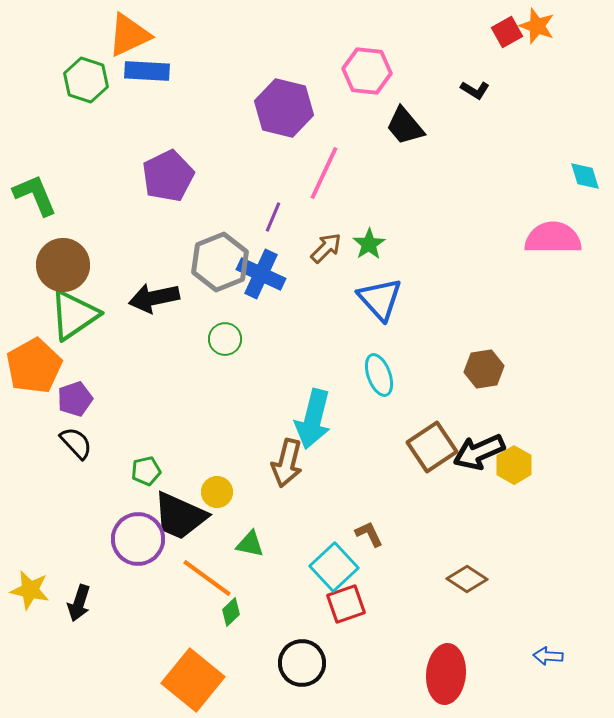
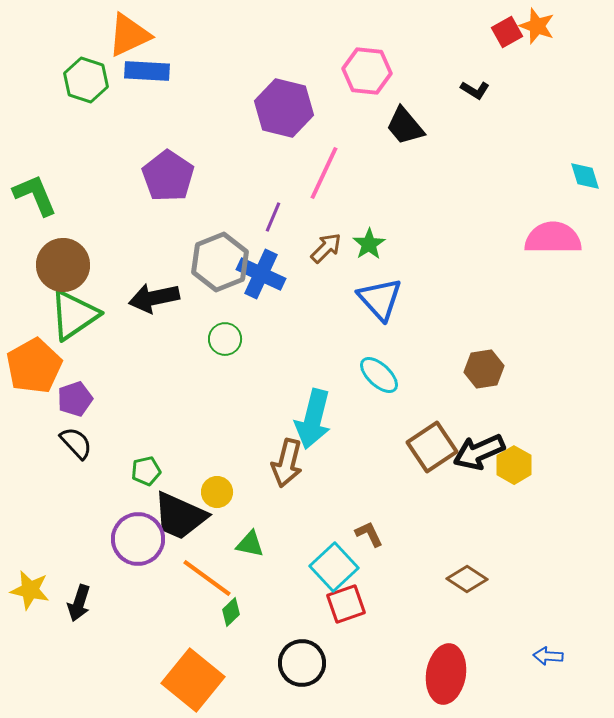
purple pentagon at (168, 176): rotated 12 degrees counterclockwise
cyan ellipse at (379, 375): rotated 27 degrees counterclockwise
red ellipse at (446, 674): rotated 4 degrees clockwise
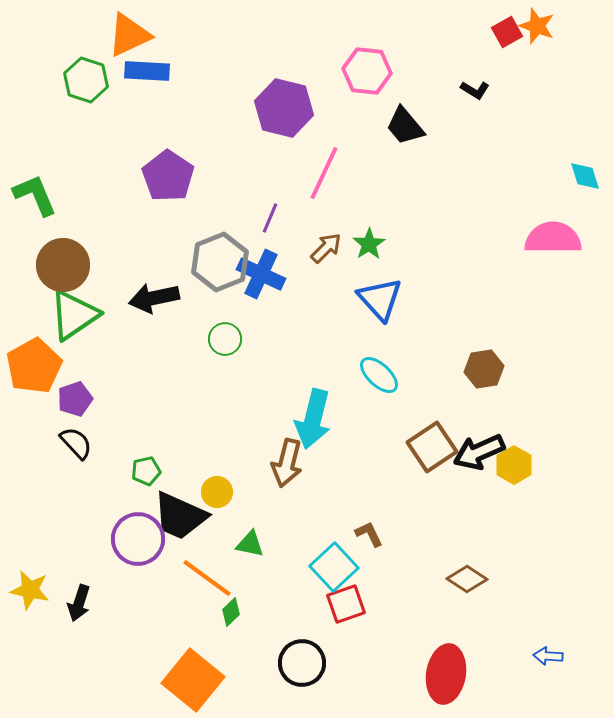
purple line at (273, 217): moved 3 px left, 1 px down
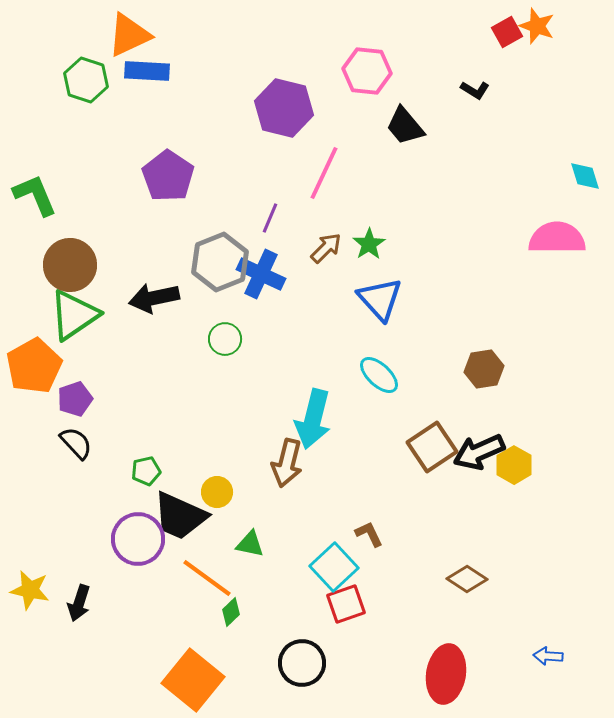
pink semicircle at (553, 238): moved 4 px right
brown circle at (63, 265): moved 7 px right
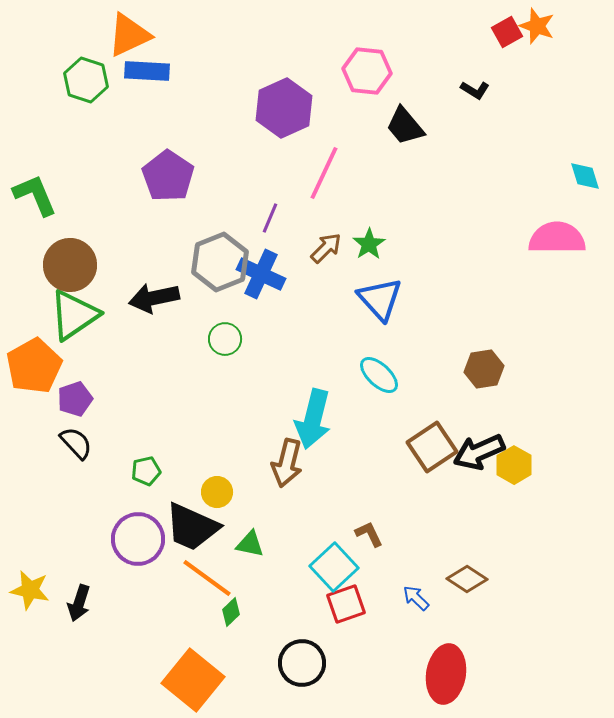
purple hexagon at (284, 108): rotated 22 degrees clockwise
black trapezoid at (180, 516): moved 12 px right, 11 px down
blue arrow at (548, 656): moved 132 px left, 58 px up; rotated 40 degrees clockwise
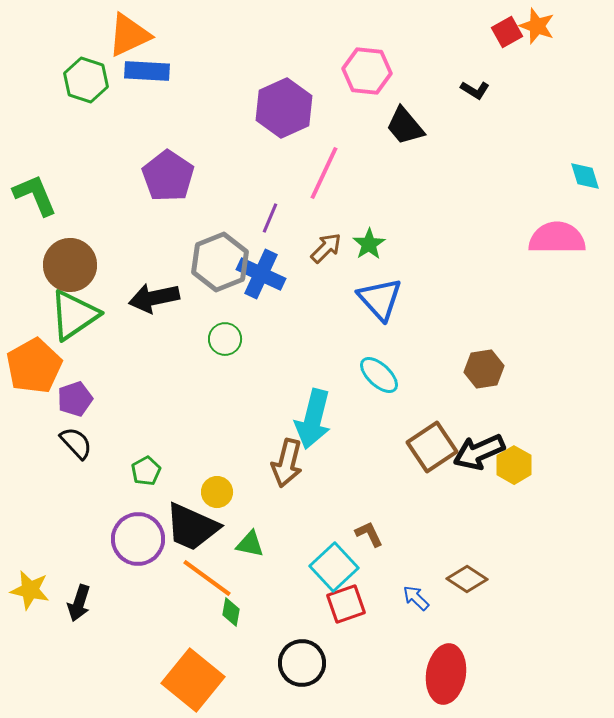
green pentagon at (146, 471): rotated 16 degrees counterclockwise
green diamond at (231, 612): rotated 36 degrees counterclockwise
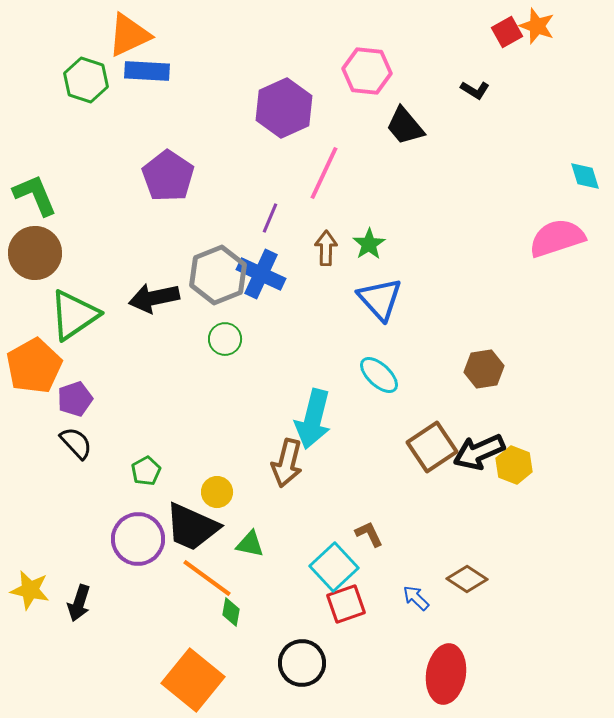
pink semicircle at (557, 238): rotated 18 degrees counterclockwise
brown arrow at (326, 248): rotated 44 degrees counterclockwise
gray hexagon at (220, 262): moved 2 px left, 13 px down
brown circle at (70, 265): moved 35 px left, 12 px up
yellow hexagon at (514, 465): rotated 9 degrees counterclockwise
